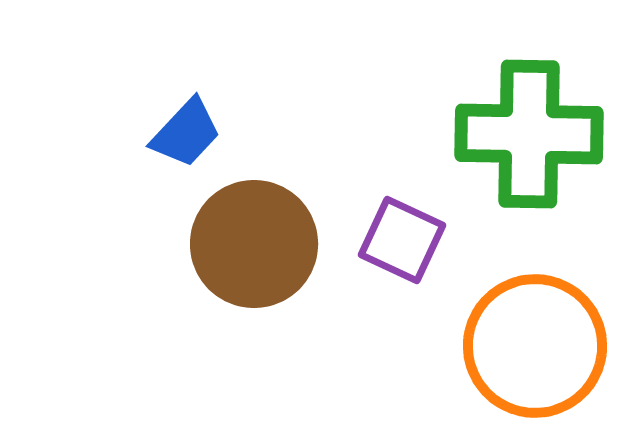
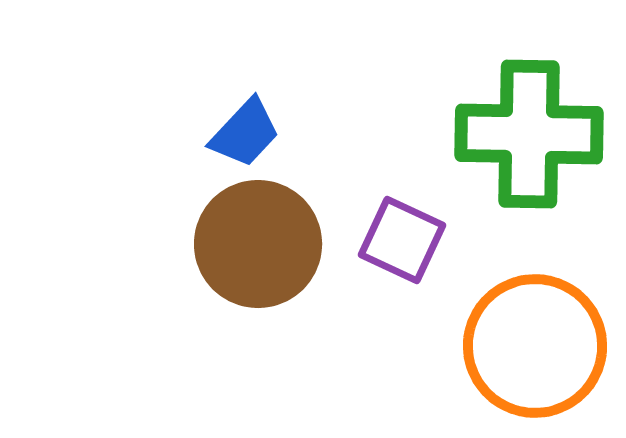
blue trapezoid: moved 59 px right
brown circle: moved 4 px right
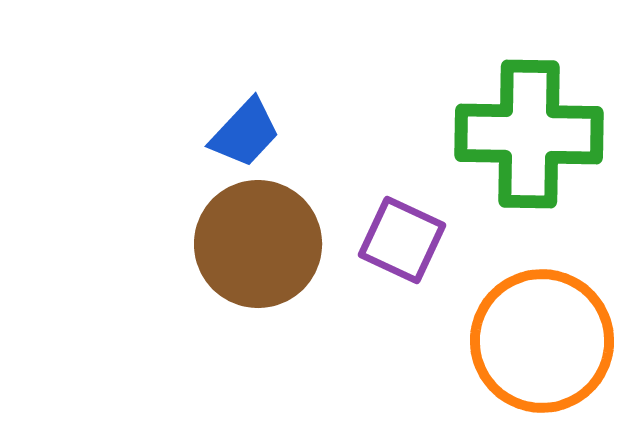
orange circle: moved 7 px right, 5 px up
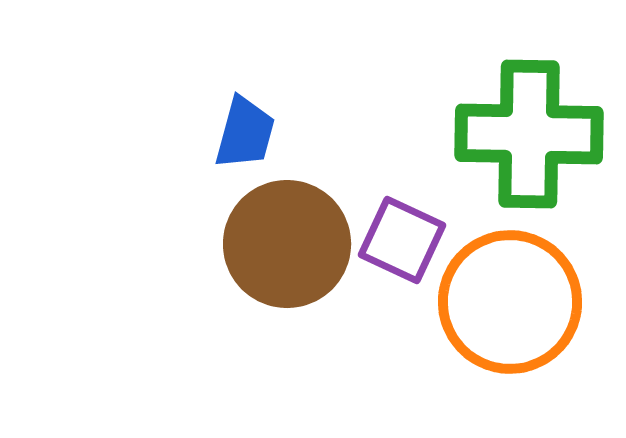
blue trapezoid: rotated 28 degrees counterclockwise
brown circle: moved 29 px right
orange circle: moved 32 px left, 39 px up
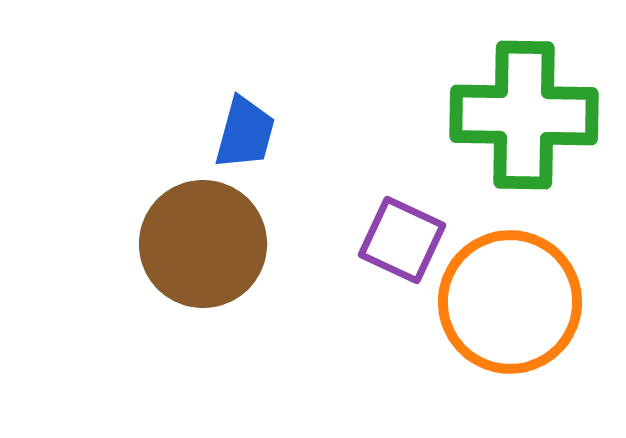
green cross: moved 5 px left, 19 px up
brown circle: moved 84 px left
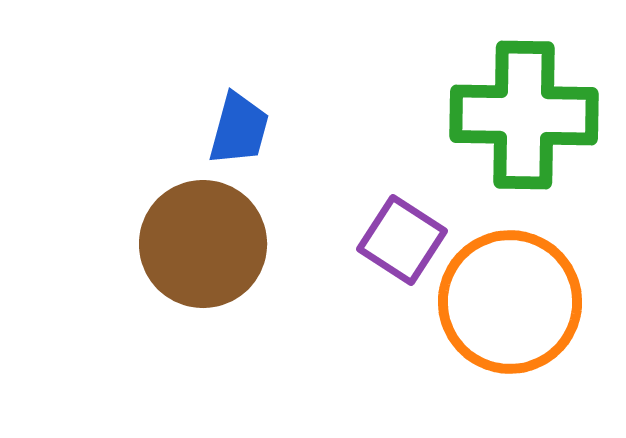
blue trapezoid: moved 6 px left, 4 px up
purple square: rotated 8 degrees clockwise
